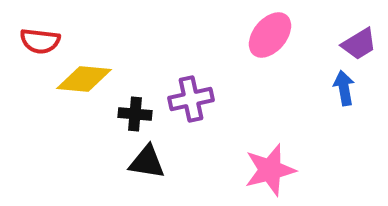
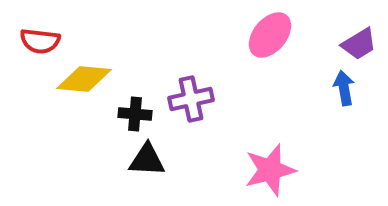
black triangle: moved 2 px up; rotated 6 degrees counterclockwise
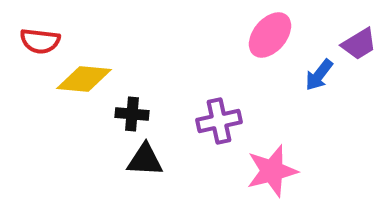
blue arrow: moved 25 px left, 13 px up; rotated 132 degrees counterclockwise
purple cross: moved 28 px right, 22 px down
black cross: moved 3 px left
black triangle: moved 2 px left
pink star: moved 2 px right, 1 px down
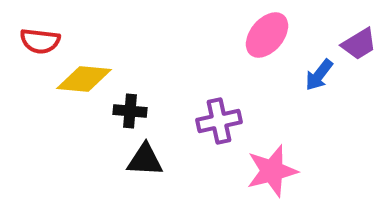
pink ellipse: moved 3 px left
black cross: moved 2 px left, 3 px up
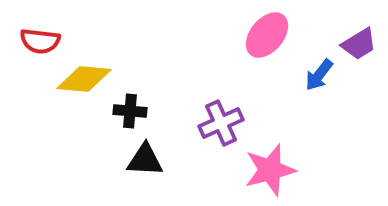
purple cross: moved 2 px right, 2 px down; rotated 12 degrees counterclockwise
pink star: moved 2 px left, 1 px up
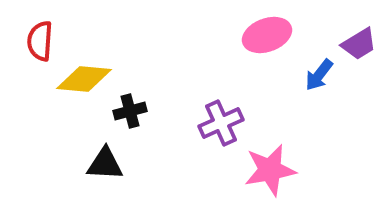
pink ellipse: rotated 30 degrees clockwise
red semicircle: rotated 87 degrees clockwise
black cross: rotated 20 degrees counterclockwise
black triangle: moved 40 px left, 4 px down
pink star: rotated 4 degrees clockwise
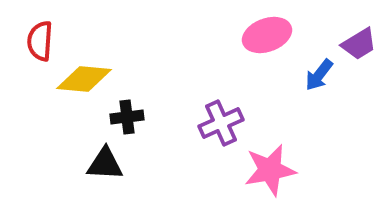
black cross: moved 3 px left, 6 px down; rotated 8 degrees clockwise
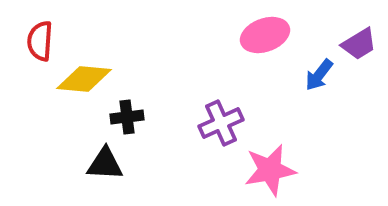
pink ellipse: moved 2 px left
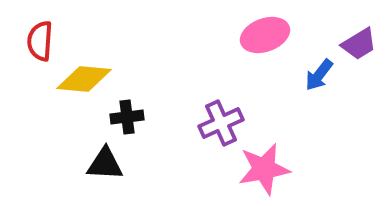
pink star: moved 6 px left, 1 px up
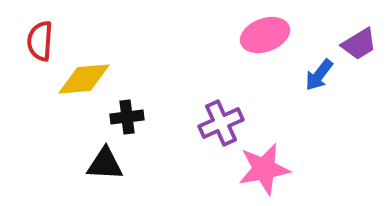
yellow diamond: rotated 10 degrees counterclockwise
